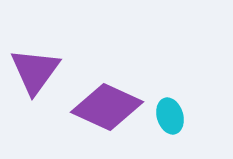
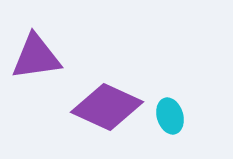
purple triangle: moved 1 px right, 14 px up; rotated 46 degrees clockwise
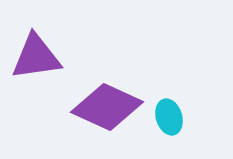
cyan ellipse: moved 1 px left, 1 px down
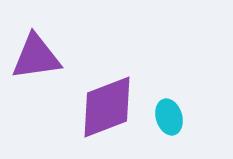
purple diamond: rotated 46 degrees counterclockwise
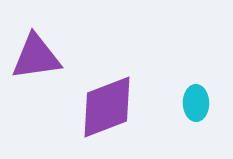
cyan ellipse: moved 27 px right, 14 px up; rotated 16 degrees clockwise
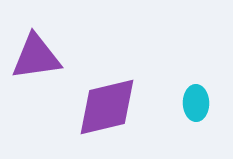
purple diamond: rotated 8 degrees clockwise
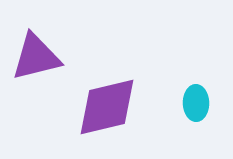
purple triangle: rotated 6 degrees counterclockwise
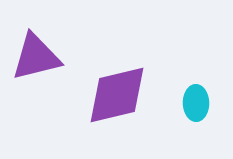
purple diamond: moved 10 px right, 12 px up
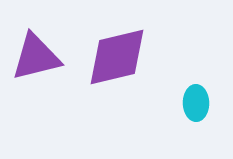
purple diamond: moved 38 px up
